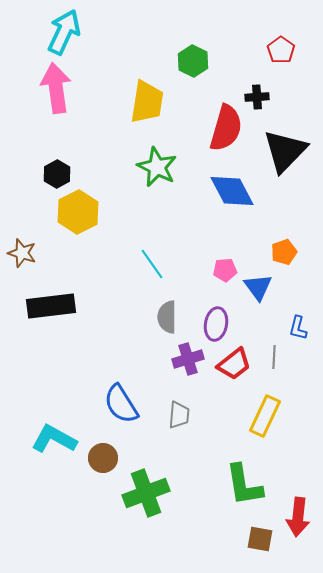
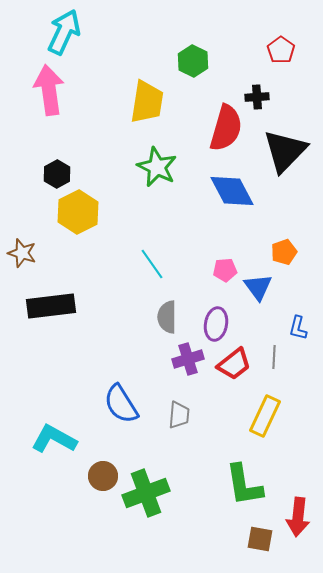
pink arrow: moved 7 px left, 2 px down
brown circle: moved 18 px down
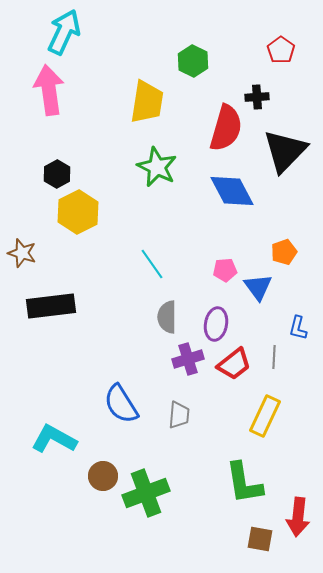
green L-shape: moved 2 px up
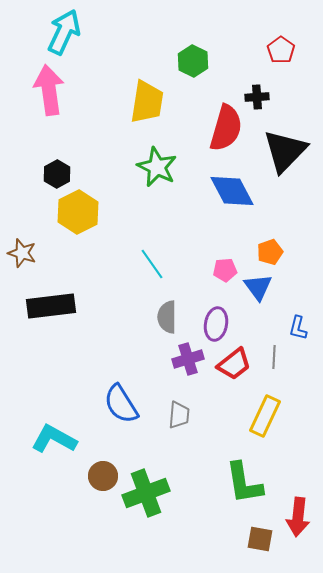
orange pentagon: moved 14 px left
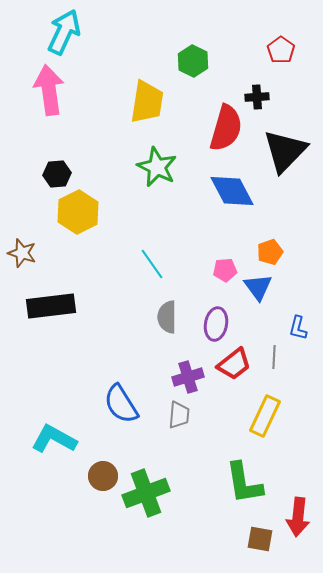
black hexagon: rotated 24 degrees clockwise
purple cross: moved 18 px down
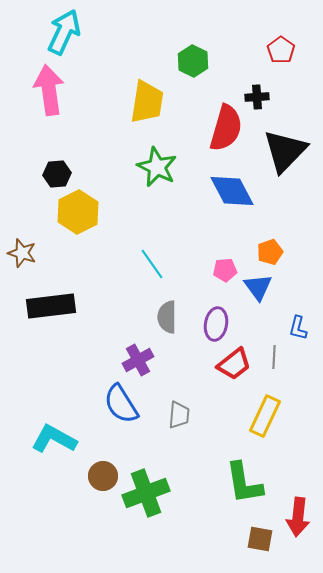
purple cross: moved 50 px left, 17 px up; rotated 12 degrees counterclockwise
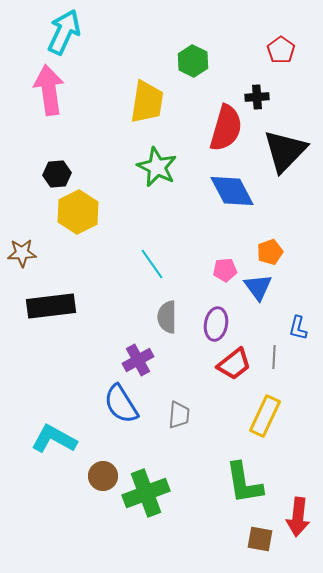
brown star: rotated 20 degrees counterclockwise
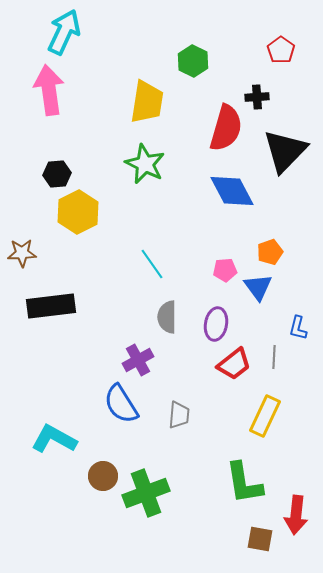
green star: moved 12 px left, 3 px up
red arrow: moved 2 px left, 2 px up
